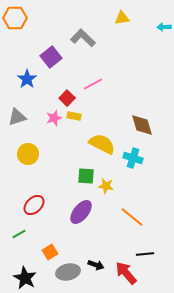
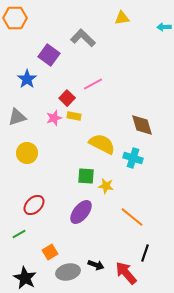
purple square: moved 2 px left, 2 px up; rotated 15 degrees counterclockwise
yellow circle: moved 1 px left, 1 px up
black line: moved 1 px up; rotated 66 degrees counterclockwise
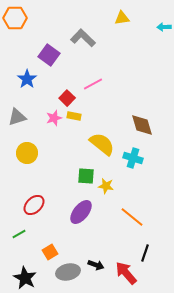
yellow semicircle: rotated 12 degrees clockwise
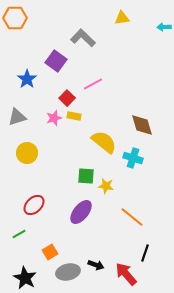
purple square: moved 7 px right, 6 px down
yellow semicircle: moved 2 px right, 2 px up
red arrow: moved 1 px down
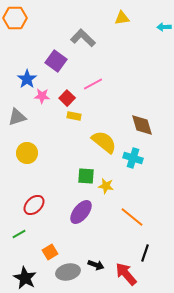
pink star: moved 12 px left, 22 px up; rotated 21 degrees clockwise
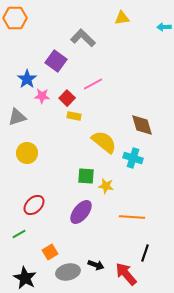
orange line: rotated 35 degrees counterclockwise
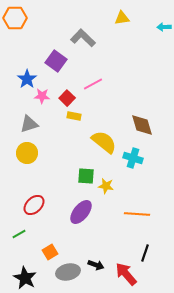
gray triangle: moved 12 px right, 7 px down
orange line: moved 5 px right, 3 px up
